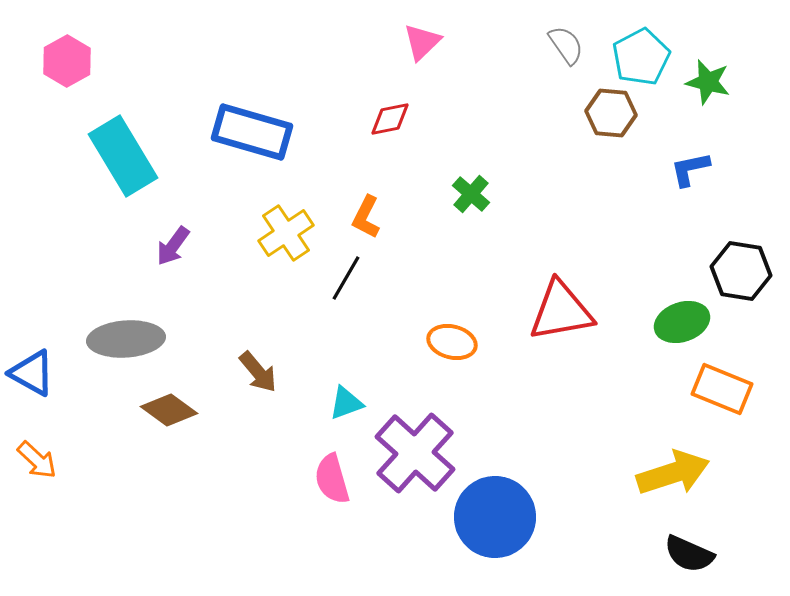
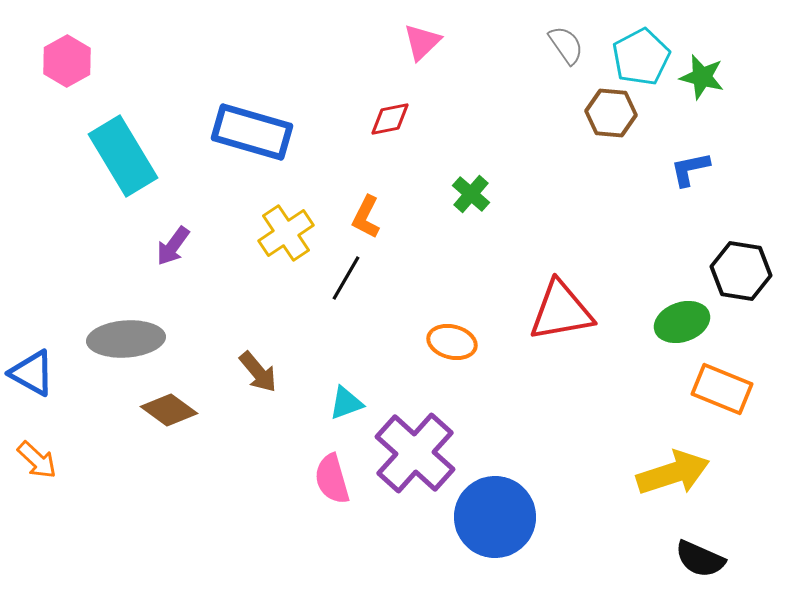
green star: moved 6 px left, 5 px up
black semicircle: moved 11 px right, 5 px down
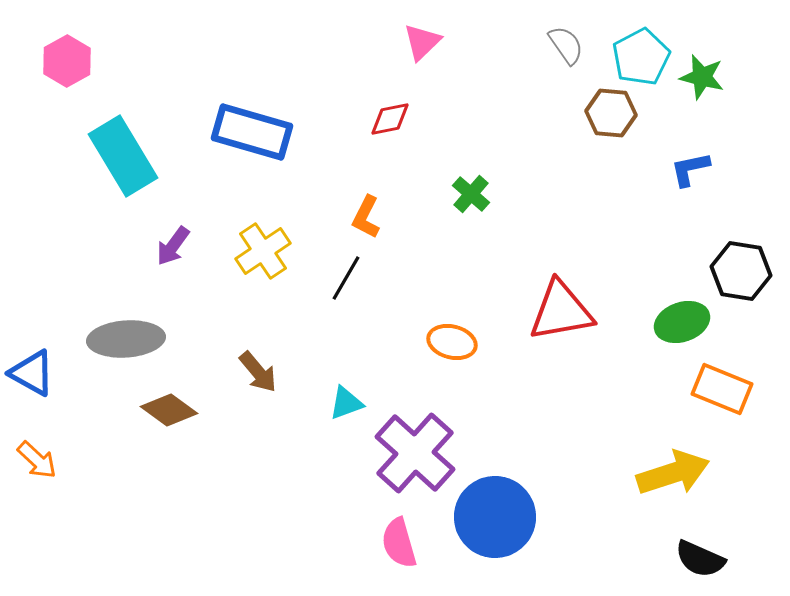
yellow cross: moved 23 px left, 18 px down
pink semicircle: moved 67 px right, 64 px down
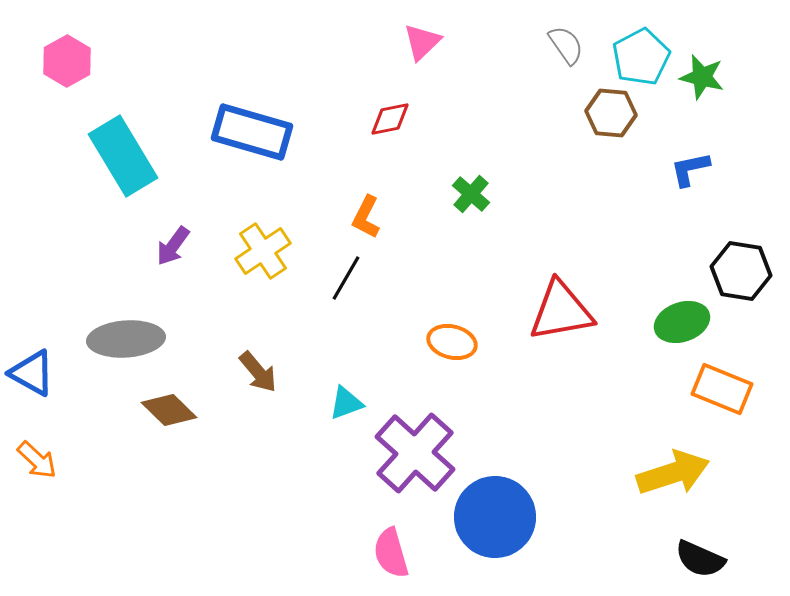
brown diamond: rotated 8 degrees clockwise
pink semicircle: moved 8 px left, 10 px down
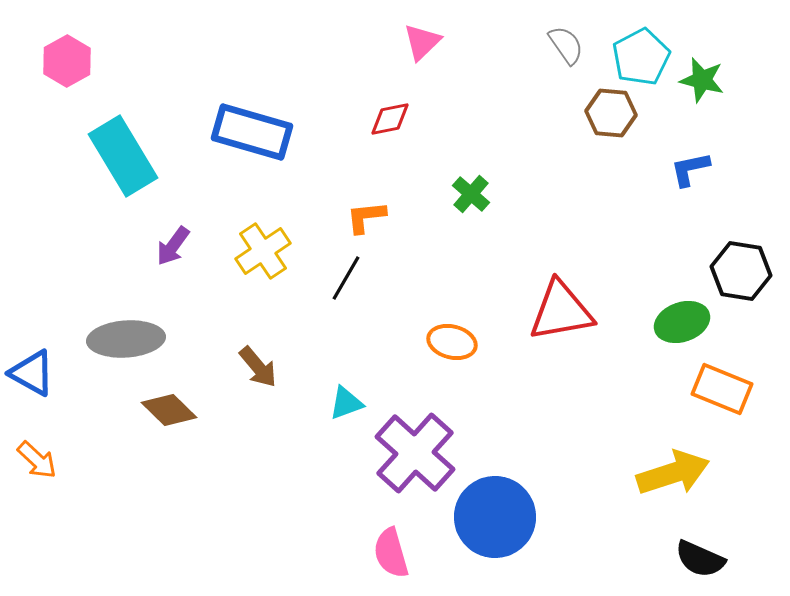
green star: moved 3 px down
orange L-shape: rotated 57 degrees clockwise
brown arrow: moved 5 px up
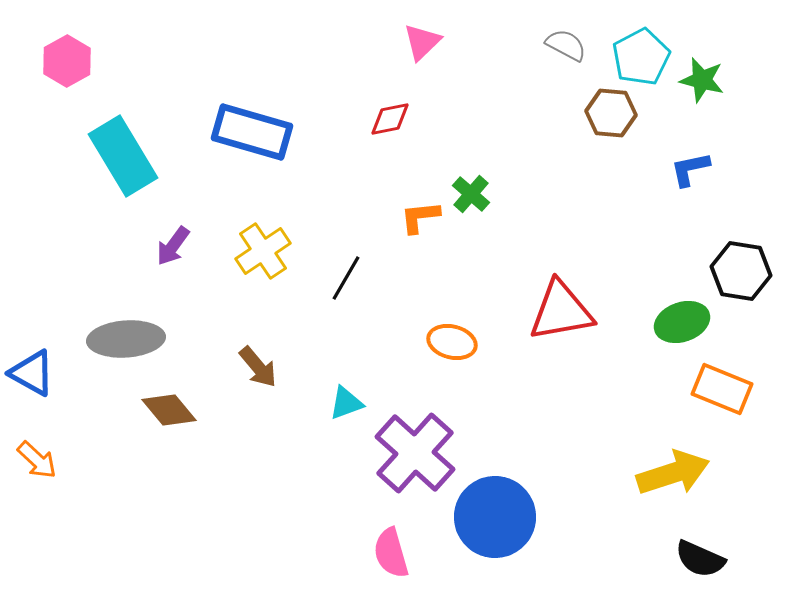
gray semicircle: rotated 27 degrees counterclockwise
orange L-shape: moved 54 px right
brown diamond: rotated 6 degrees clockwise
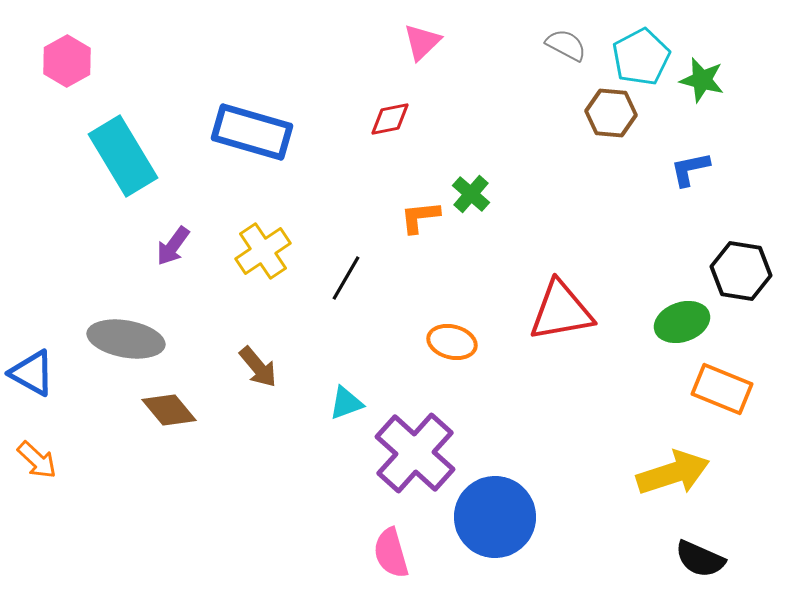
gray ellipse: rotated 14 degrees clockwise
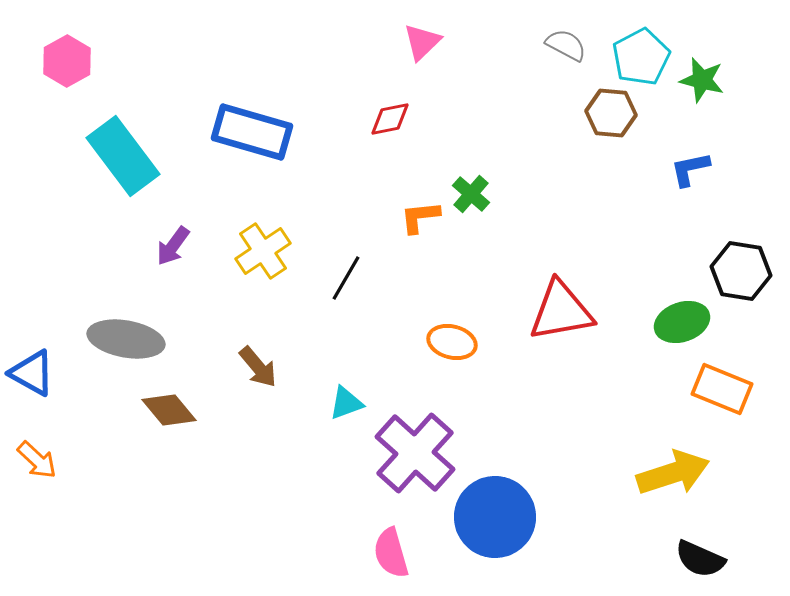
cyan rectangle: rotated 6 degrees counterclockwise
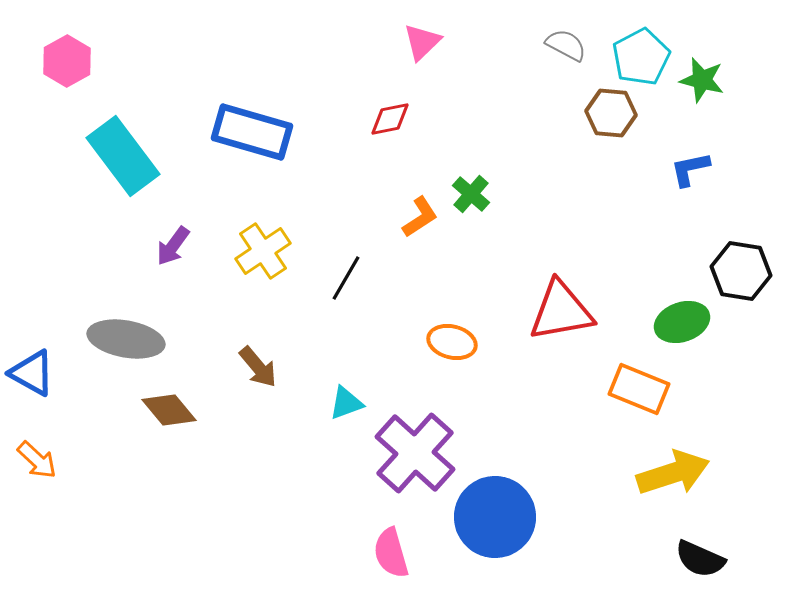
orange L-shape: rotated 153 degrees clockwise
orange rectangle: moved 83 px left
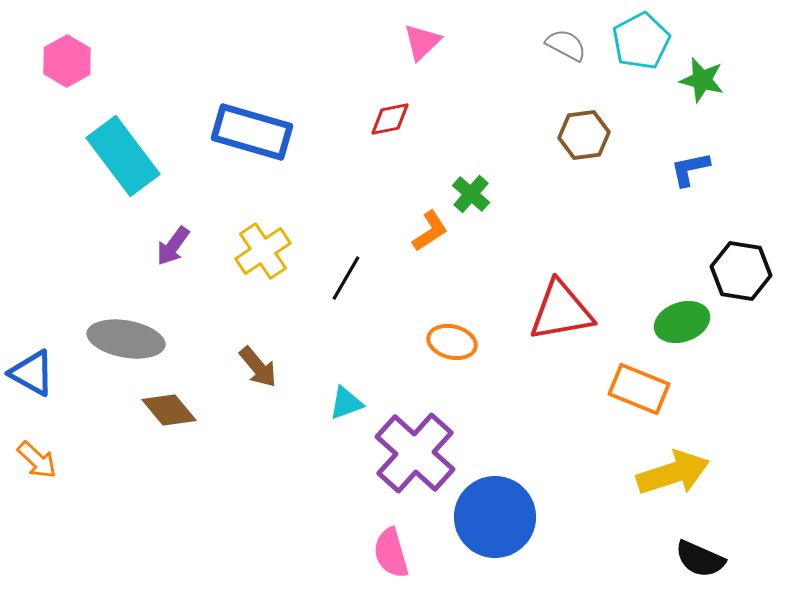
cyan pentagon: moved 16 px up
brown hexagon: moved 27 px left, 22 px down; rotated 12 degrees counterclockwise
orange L-shape: moved 10 px right, 14 px down
